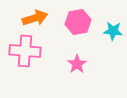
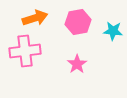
pink cross: rotated 12 degrees counterclockwise
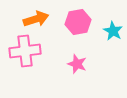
orange arrow: moved 1 px right, 1 px down
cyan star: rotated 24 degrees clockwise
pink star: rotated 18 degrees counterclockwise
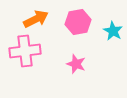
orange arrow: rotated 10 degrees counterclockwise
pink star: moved 1 px left
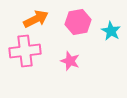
cyan star: moved 2 px left
pink star: moved 6 px left, 3 px up
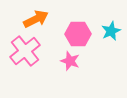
pink hexagon: moved 12 px down; rotated 10 degrees clockwise
cyan star: rotated 18 degrees clockwise
pink cross: rotated 32 degrees counterclockwise
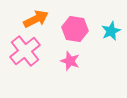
pink hexagon: moved 3 px left, 5 px up; rotated 10 degrees clockwise
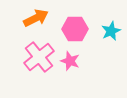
orange arrow: moved 1 px up
pink hexagon: rotated 10 degrees counterclockwise
pink cross: moved 14 px right, 6 px down
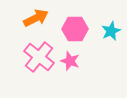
pink cross: rotated 12 degrees counterclockwise
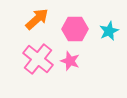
orange arrow: moved 1 px right, 1 px down; rotated 15 degrees counterclockwise
cyan star: moved 2 px left
pink cross: moved 1 px left, 2 px down
